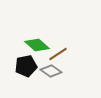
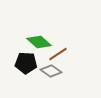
green diamond: moved 2 px right, 3 px up
black pentagon: moved 3 px up; rotated 15 degrees clockwise
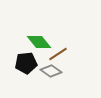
green diamond: rotated 10 degrees clockwise
black pentagon: rotated 10 degrees counterclockwise
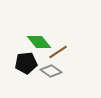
brown line: moved 2 px up
